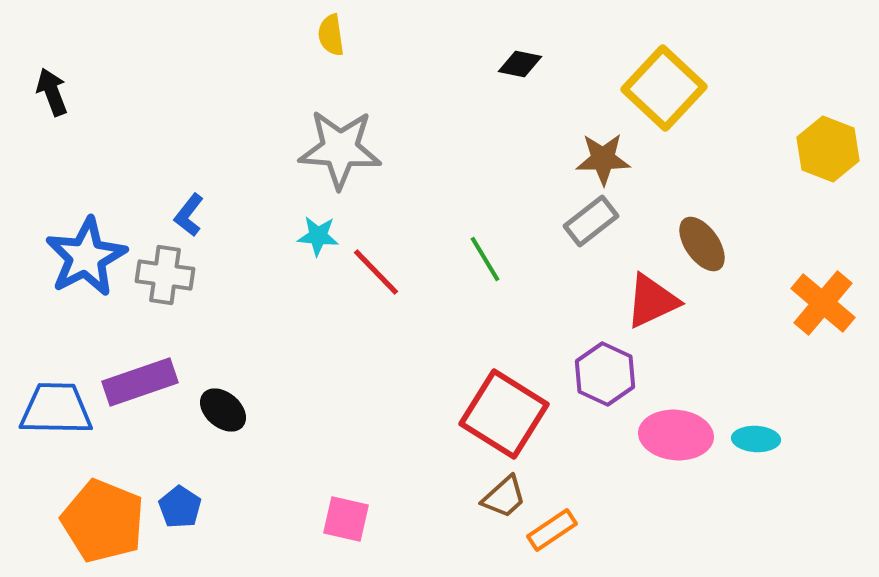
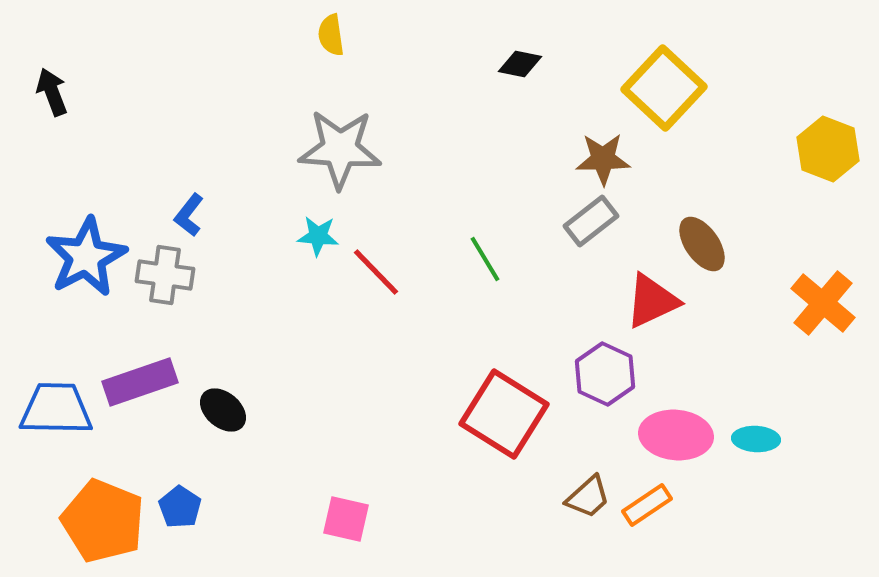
brown trapezoid: moved 84 px right
orange rectangle: moved 95 px right, 25 px up
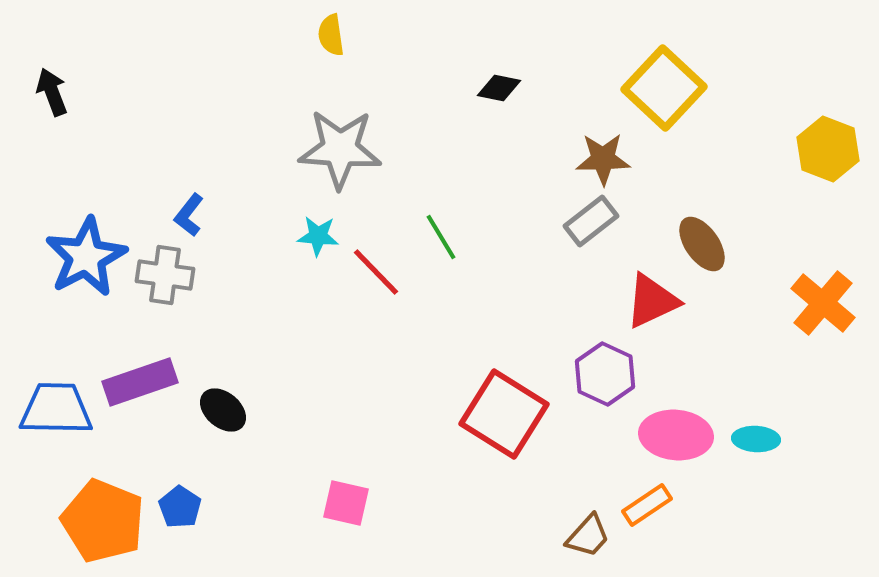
black diamond: moved 21 px left, 24 px down
green line: moved 44 px left, 22 px up
brown trapezoid: moved 39 px down; rotated 6 degrees counterclockwise
pink square: moved 16 px up
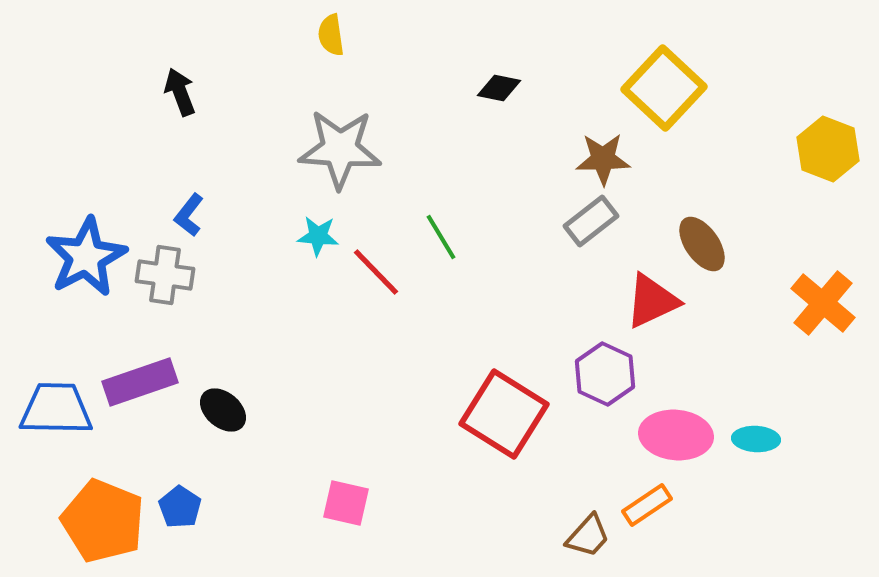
black arrow: moved 128 px right
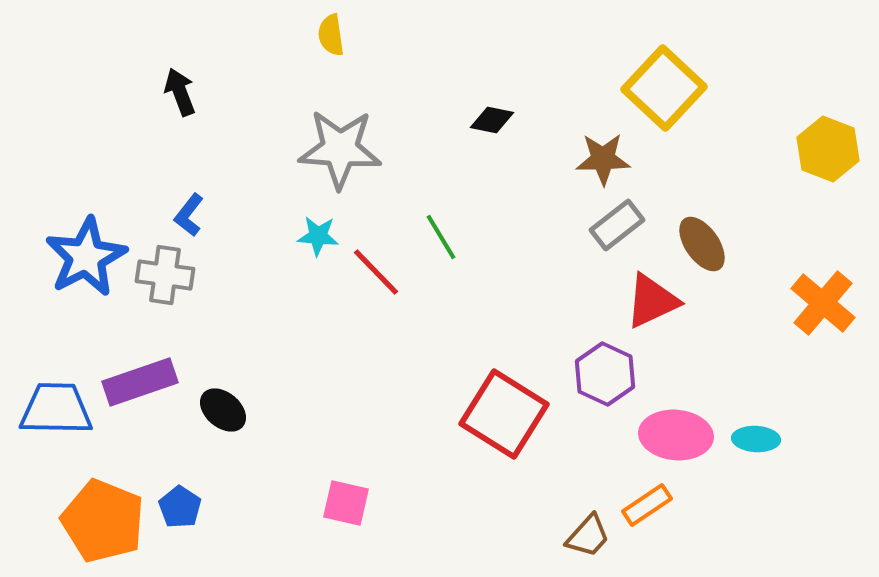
black diamond: moved 7 px left, 32 px down
gray rectangle: moved 26 px right, 4 px down
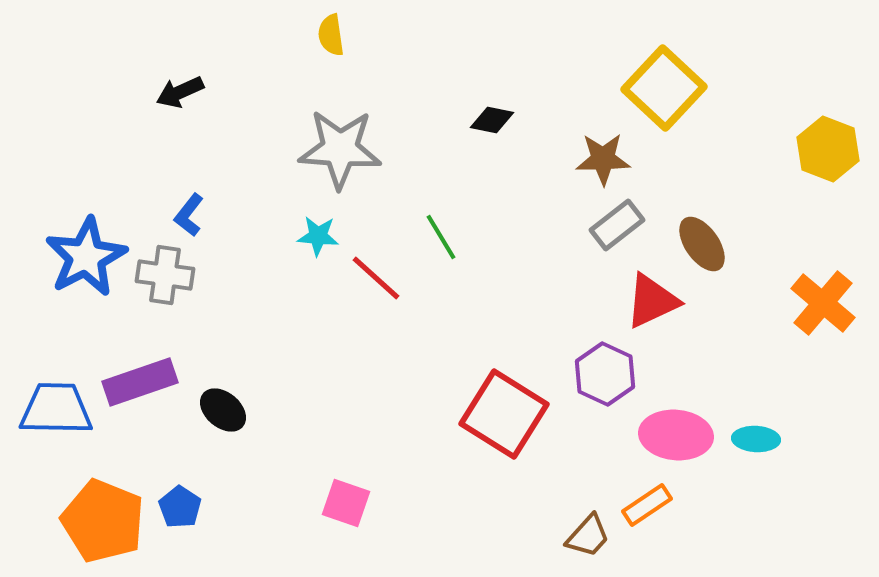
black arrow: rotated 93 degrees counterclockwise
red line: moved 6 px down; rotated 4 degrees counterclockwise
pink square: rotated 6 degrees clockwise
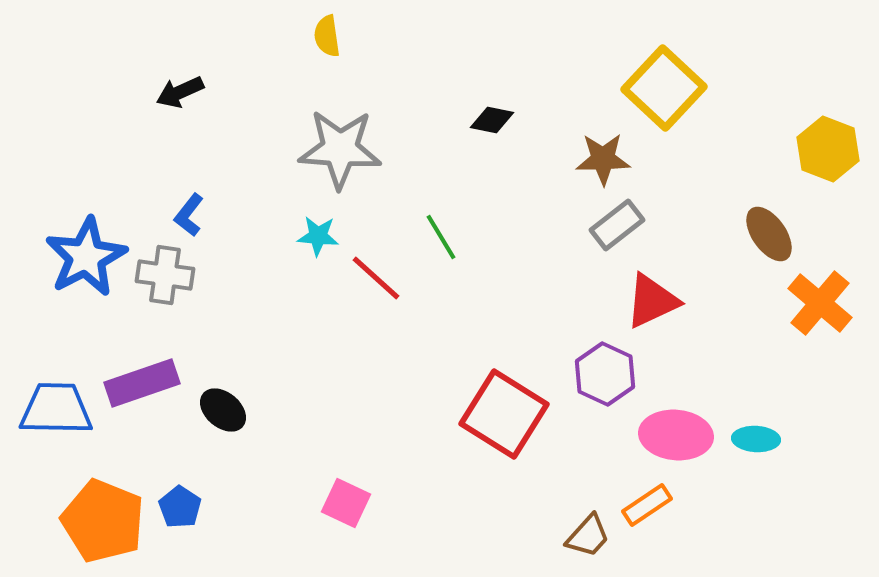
yellow semicircle: moved 4 px left, 1 px down
brown ellipse: moved 67 px right, 10 px up
orange cross: moved 3 px left
purple rectangle: moved 2 px right, 1 px down
pink square: rotated 6 degrees clockwise
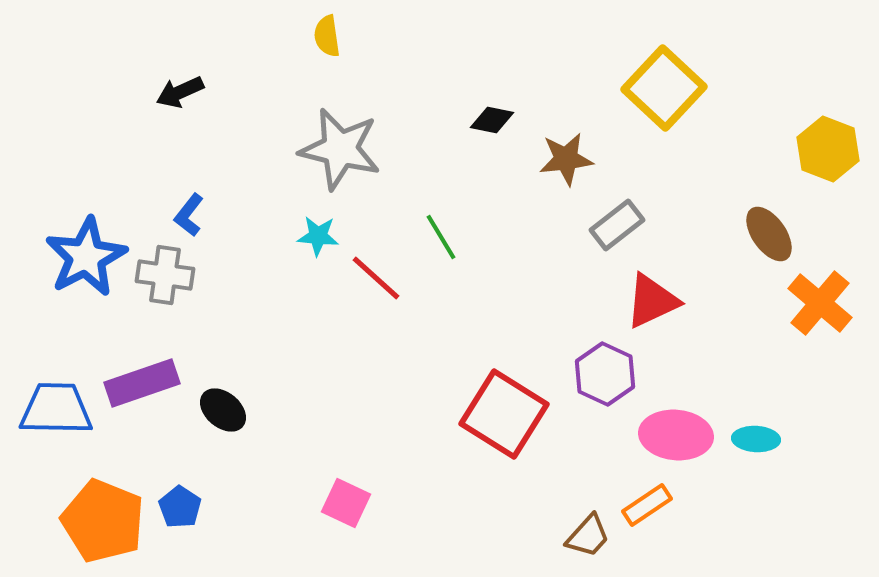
gray star: rotated 10 degrees clockwise
brown star: moved 37 px left; rotated 6 degrees counterclockwise
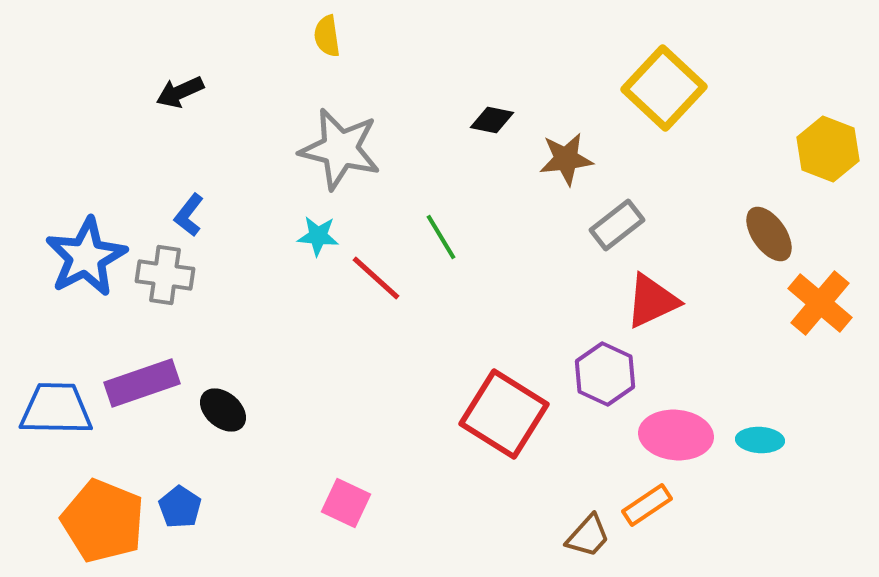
cyan ellipse: moved 4 px right, 1 px down
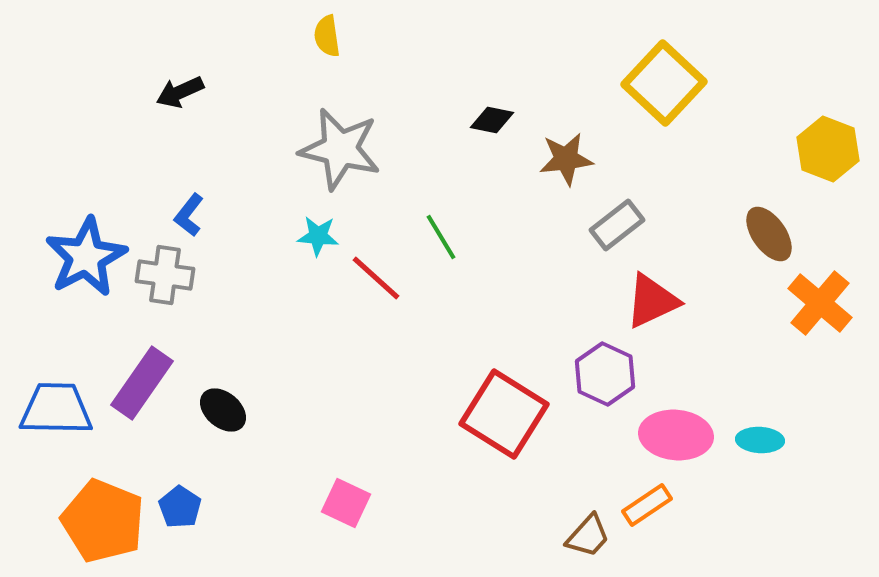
yellow square: moved 5 px up
purple rectangle: rotated 36 degrees counterclockwise
